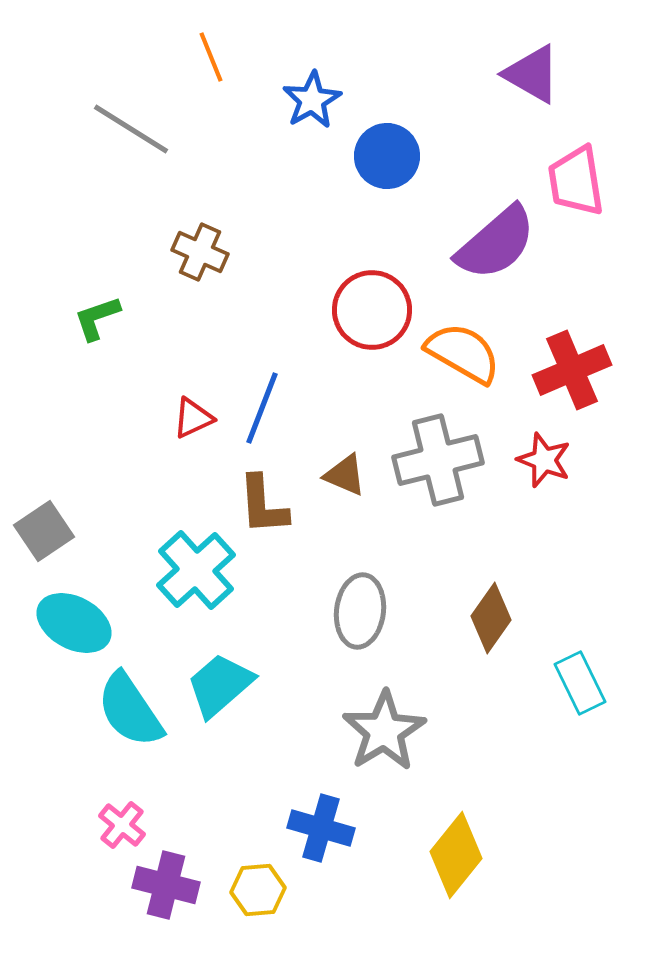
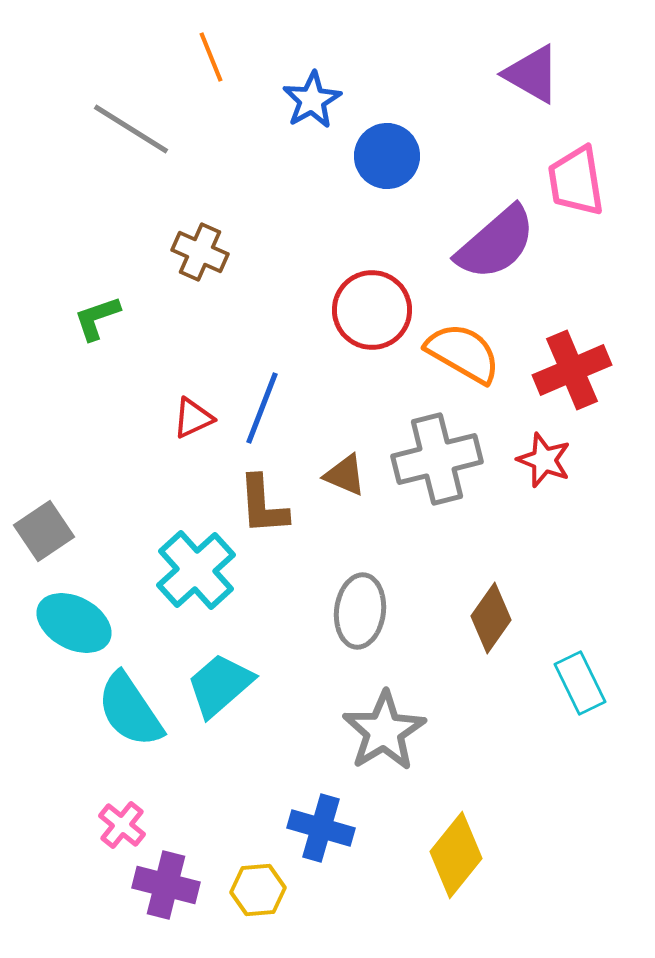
gray cross: moved 1 px left, 1 px up
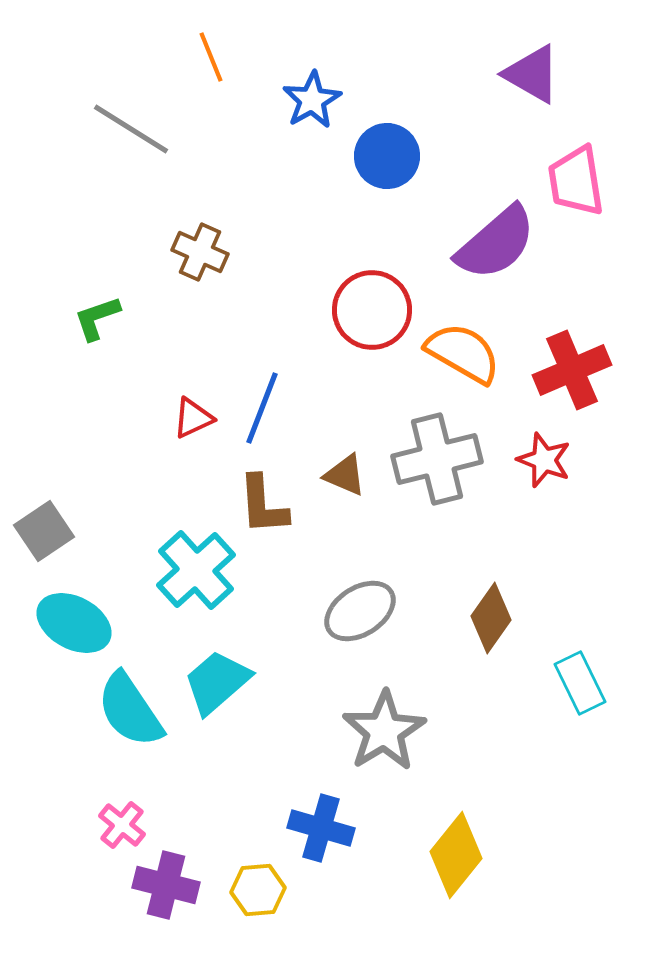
gray ellipse: rotated 50 degrees clockwise
cyan trapezoid: moved 3 px left, 3 px up
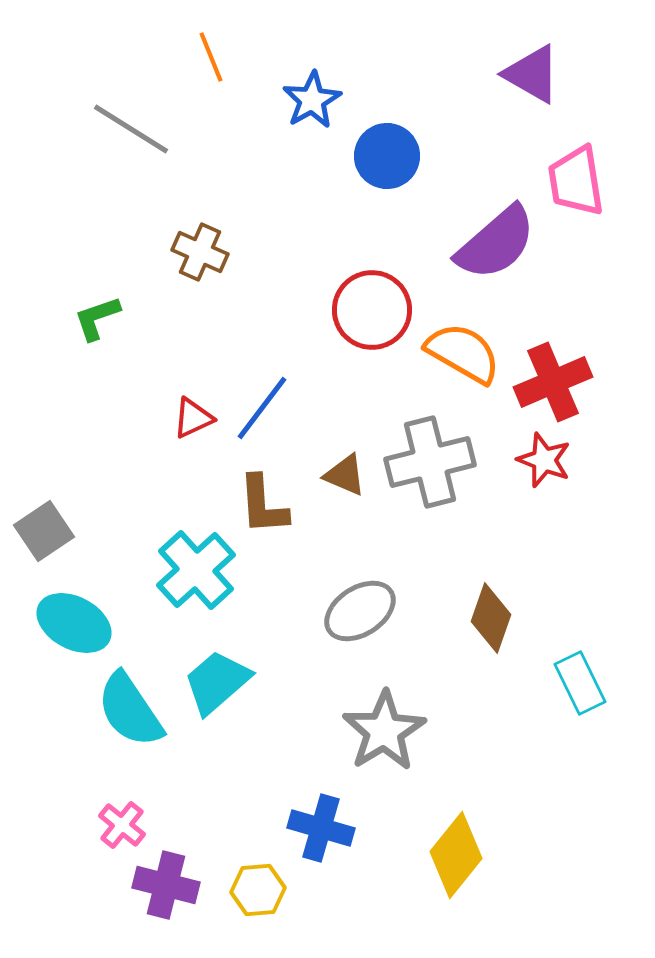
red cross: moved 19 px left, 12 px down
blue line: rotated 16 degrees clockwise
gray cross: moved 7 px left, 3 px down
brown diamond: rotated 16 degrees counterclockwise
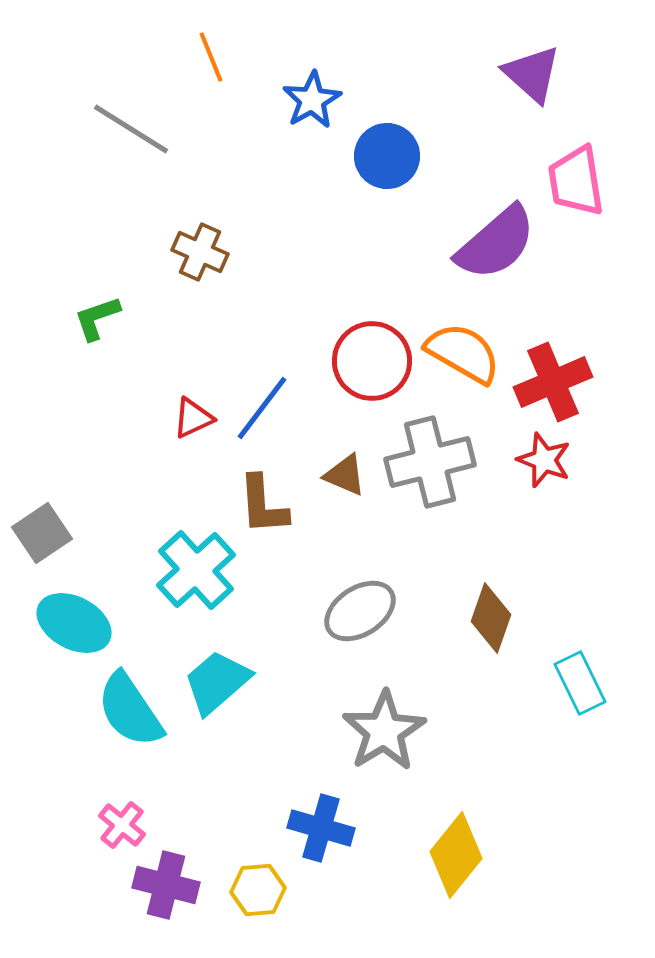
purple triangle: rotated 12 degrees clockwise
red circle: moved 51 px down
gray square: moved 2 px left, 2 px down
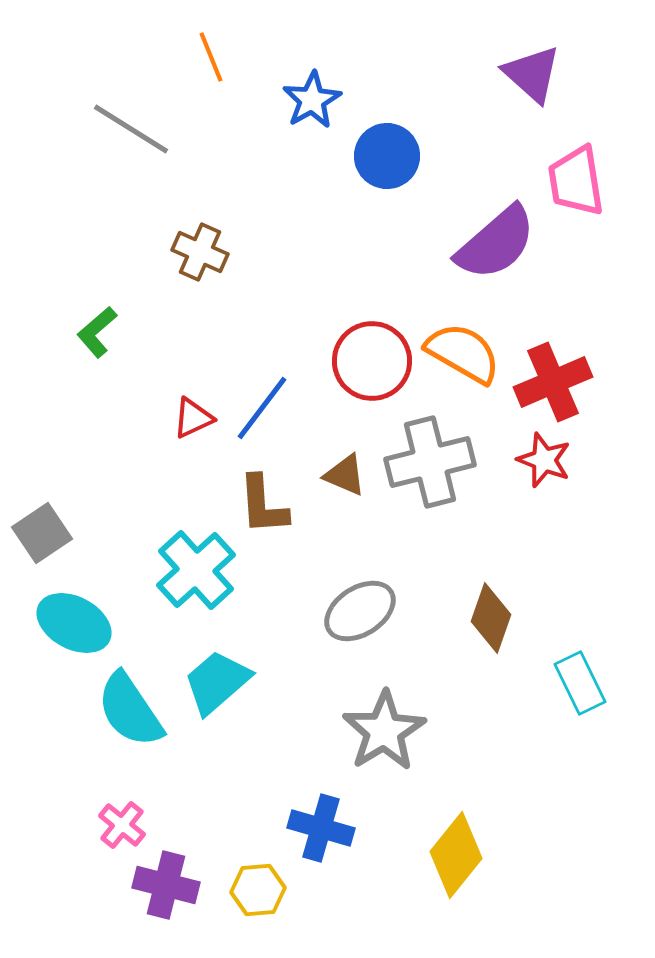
green L-shape: moved 14 px down; rotated 22 degrees counterclockwise
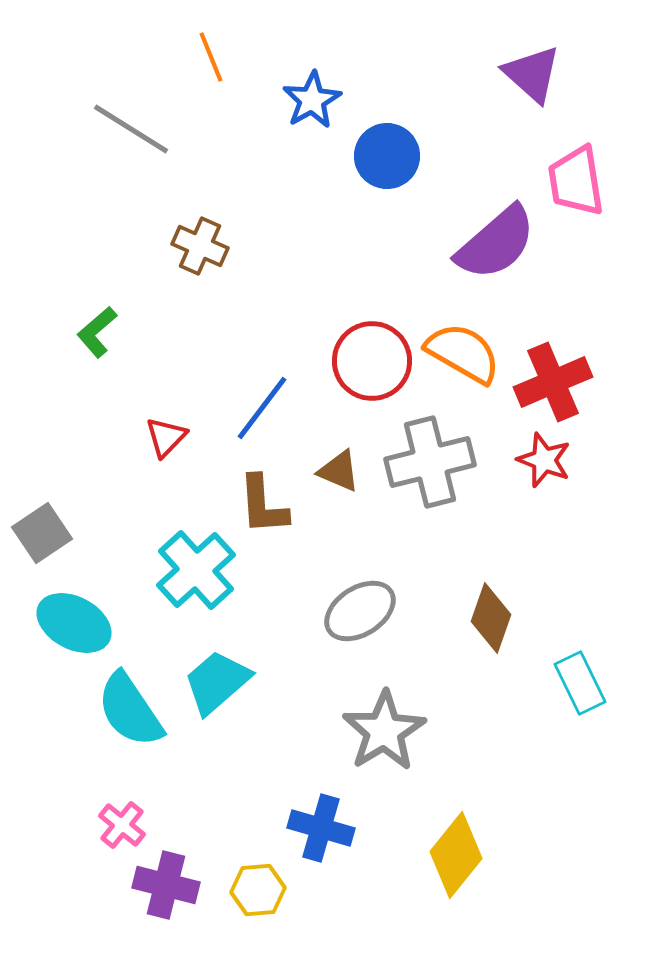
brown cross: moved 6 px up
red triangle: moved 27 px left, 19 px down; rotated 21 degrees counterclockwise
brown triangle: moved 6 px left, 4 px up
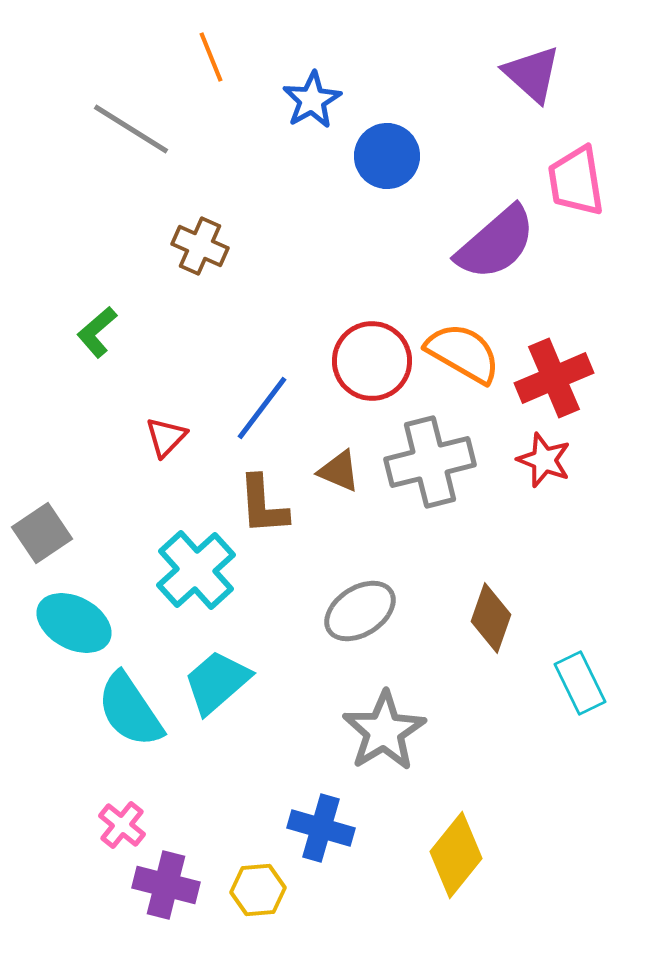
red cross: moved 1 px right, 4 px up
